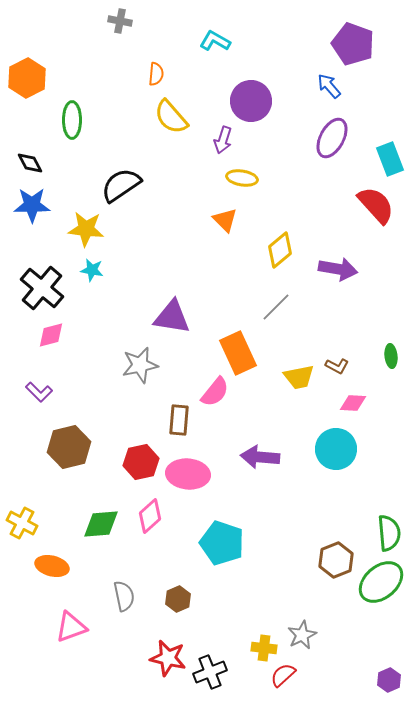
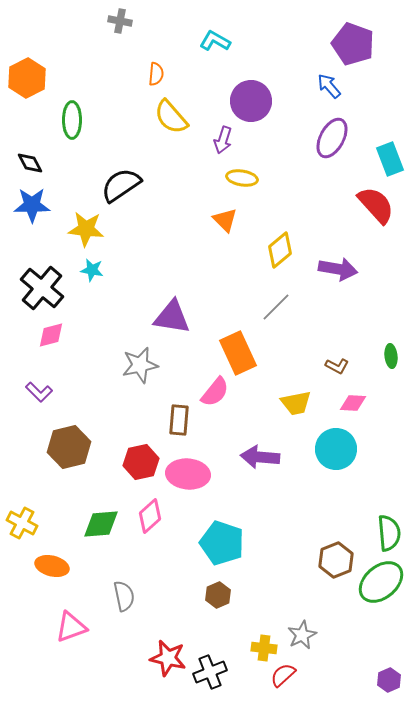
yellow trapezoid at (299, 377): moved 3 px left, 26 px down
brown hexagon at (178, 599): moved 40 px right, 4 px up
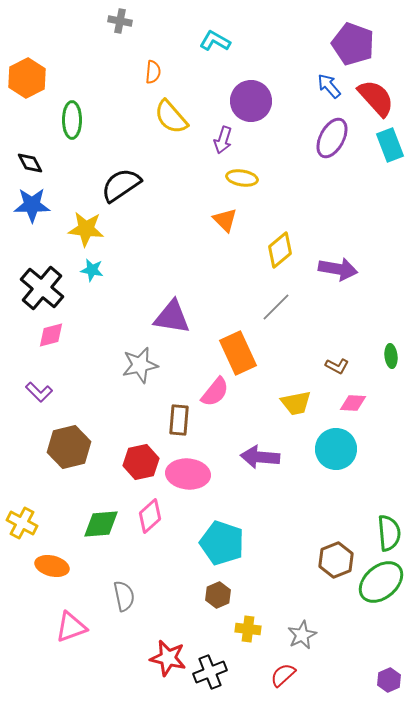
orange semicircle at (156, 74): moved 3 px left, 2 px up
cyan rectangle at (390, 159): moved 14 px up
red semicircle at (376, 205): moved 107 px up
yellow cross at (264, 648): moved 16 px left, 19 px up
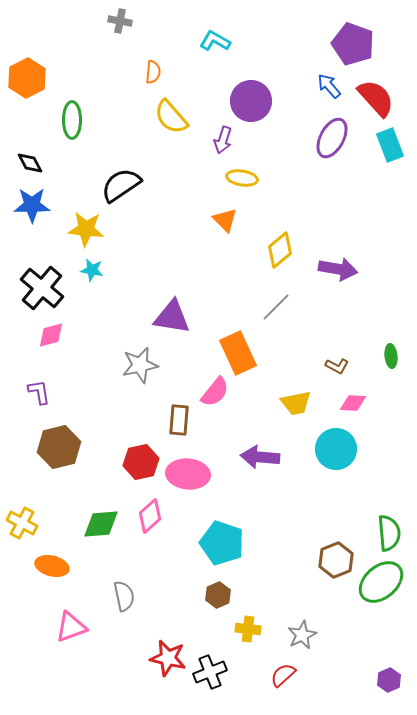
purple L-shape at (39, 392): rotated 144 degrees counterclockwise
brown hexagon at (69, 447): moved 10 px left
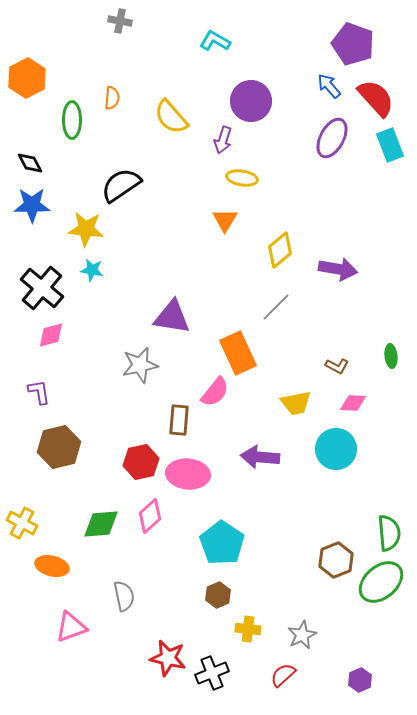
orange semicircle at (153, 72): moved 41 px left, 26 px down
orange triangle at (225, 220): rotated 16 degrees clockwise
cyan pentagon at (222, 543): rotated 15 degrees clockwise
black cross at (210, 672): moved 2 px right, 1 px down
purple hexagon at (389, 680): moved 29 px left
